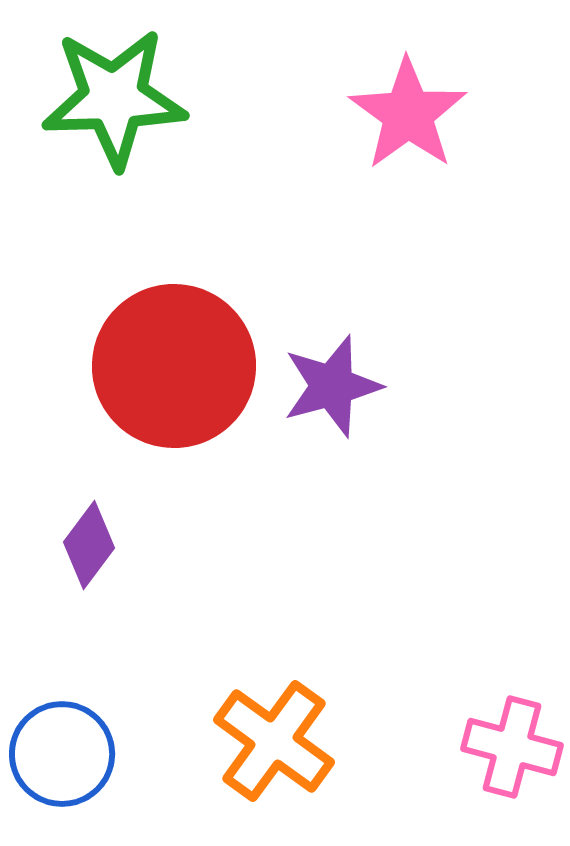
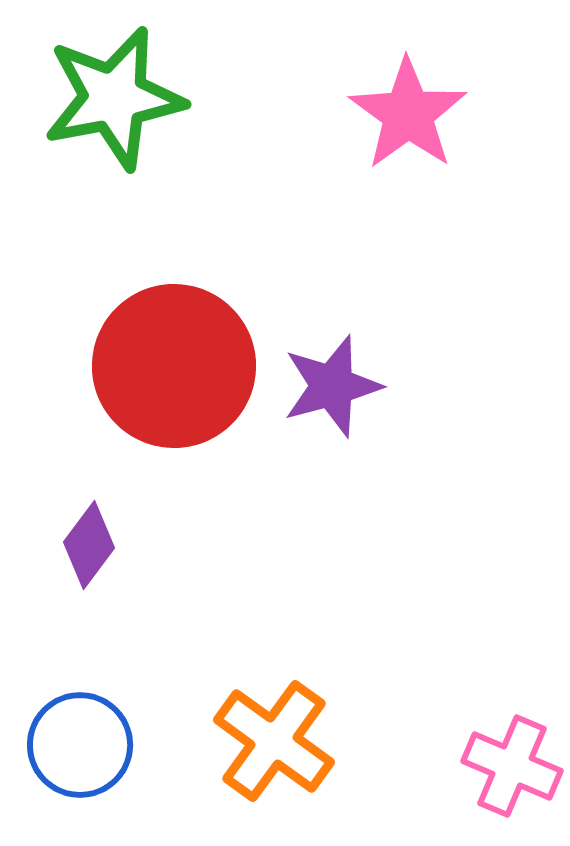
green star: rotated 9 degrees counterclockwise
pink cross: moved 19 px down; rotated 8 degrees clockwise
blue circle: moved 18 px right, 9 px up
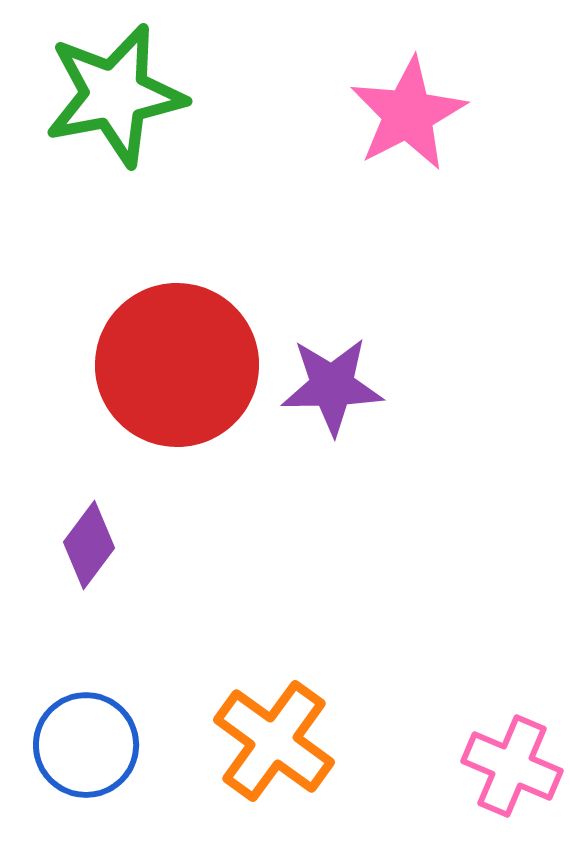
green star: moved 1 px right, 3 px up
pink star: rotated 9 degrees clockwise
red circle: moved 3 px right, 1 px up
purple star: rotated 14 degrees clockwise
blue circle: moved 6 px right
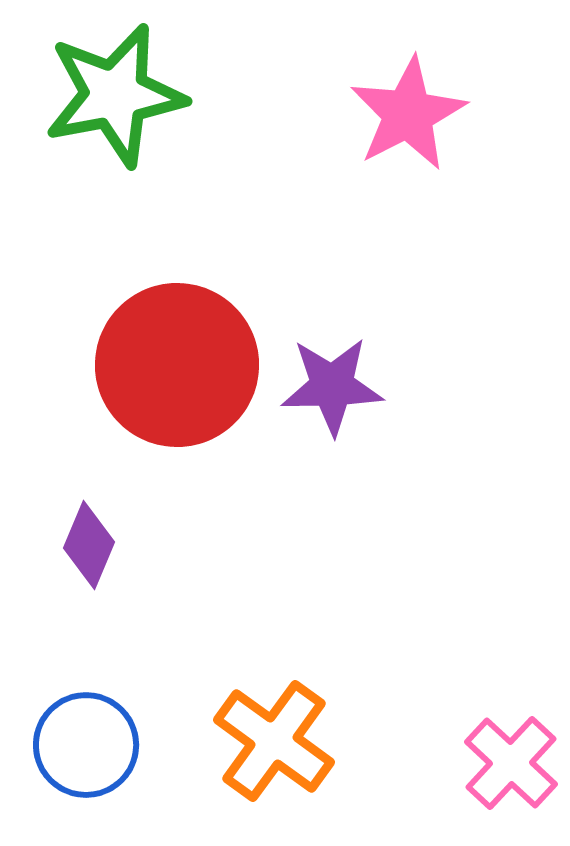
purple diamond: rotated 14 degrees counterclockwise
pink cross: moved 1 px left, 3 px up; rotated 20 degrees clockwise
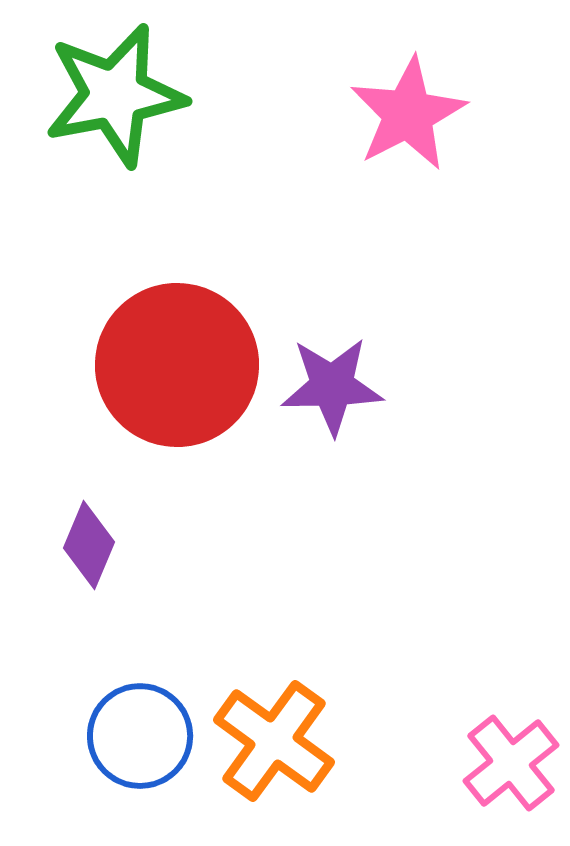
blue circle: moved 54 px right, 9 px up
pink cross: rotated 8 degrees clockwise
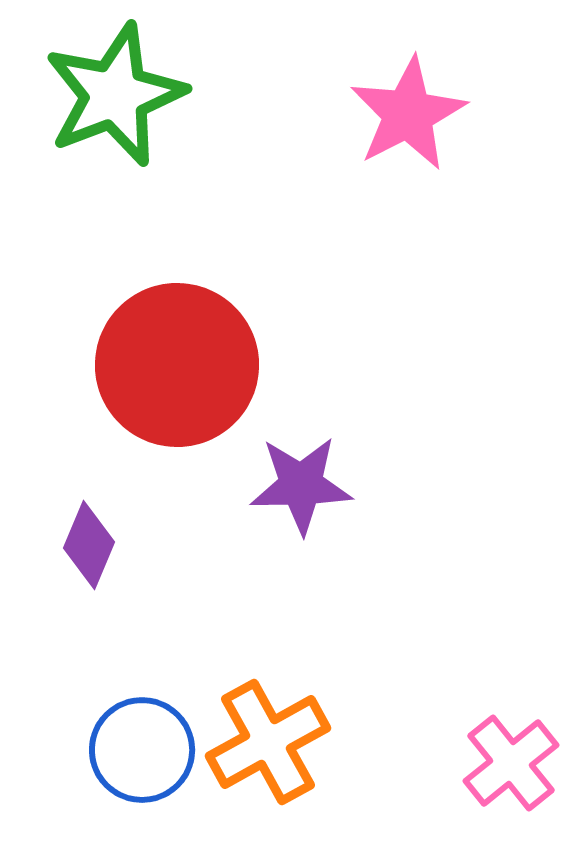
green star: rotated 10 degrees counterclockwise
purple star: moved 31 px left, 99 px down
blue circle: moved 2 px right, 14 px down
orange cross: moved 6 px left, 1 px down; rotated 25 degrees clockwise
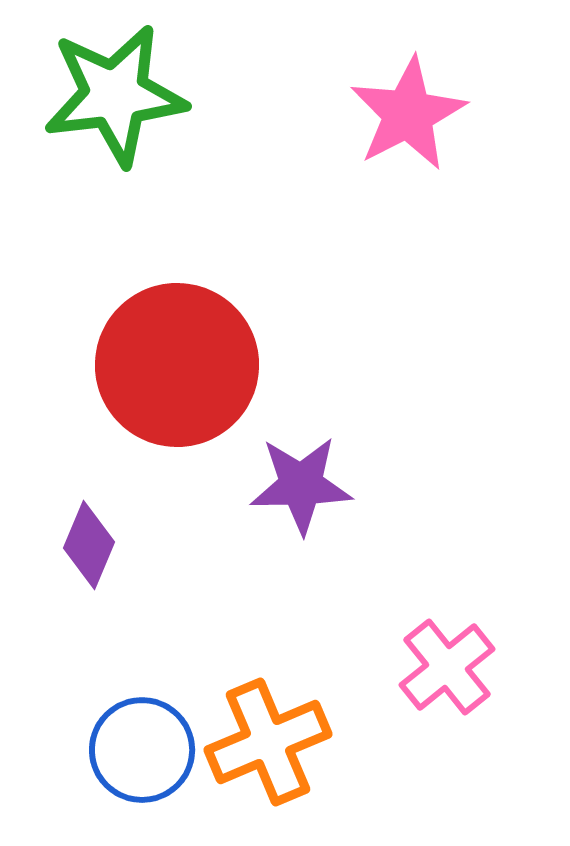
green star: rotated 14 degrees clockwise
orange cross: rotated 6 degrees clockwise
pink cross: moved 64 px left, 96 px up
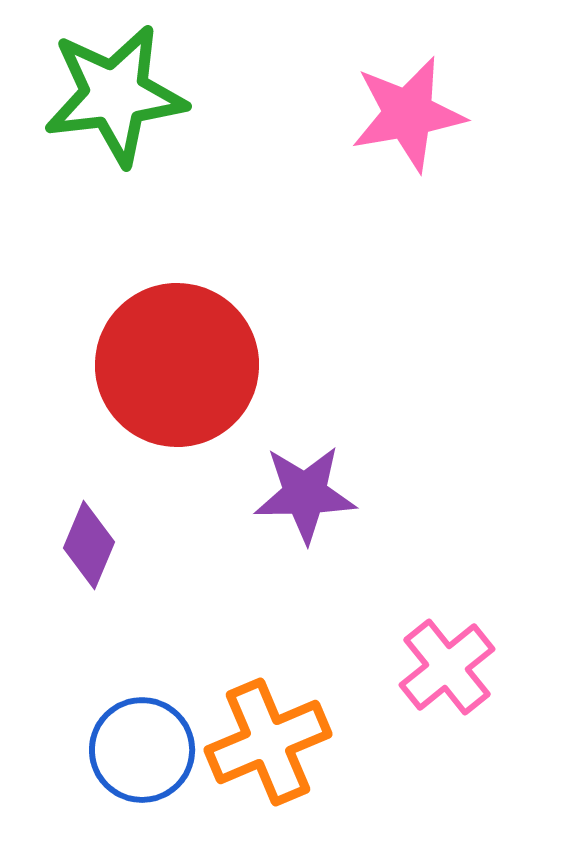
pink star: rotated 17 degrees clockwise
purple star: moved 4 px right, 9 px down
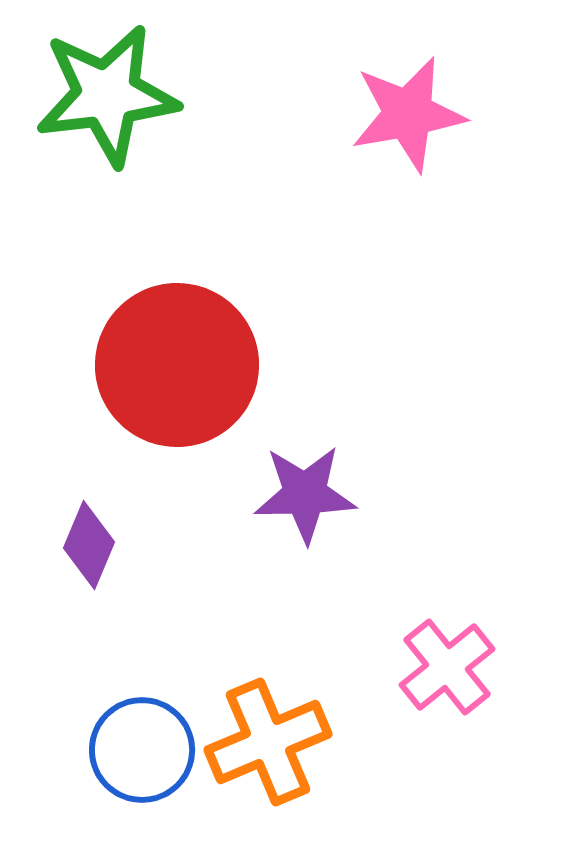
green star: moved 8 px left
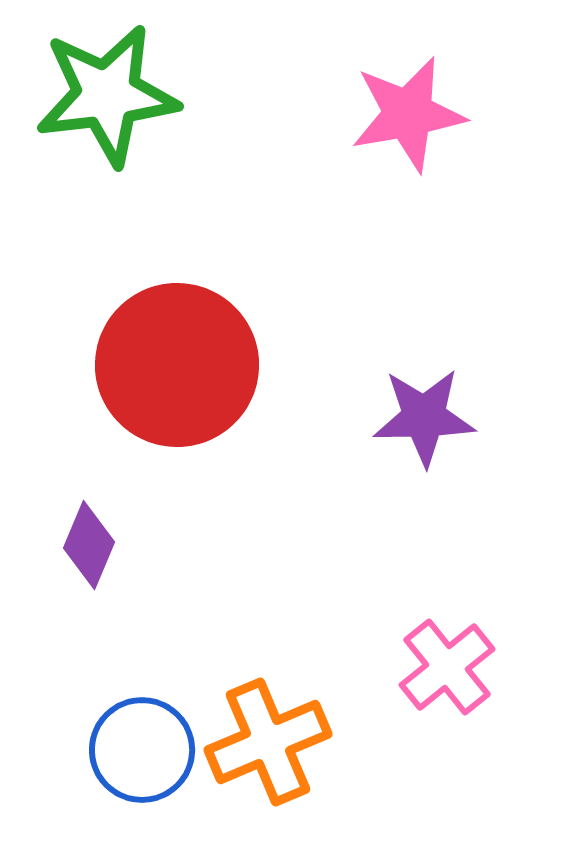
purple star: moved 119 px right, 77 px up
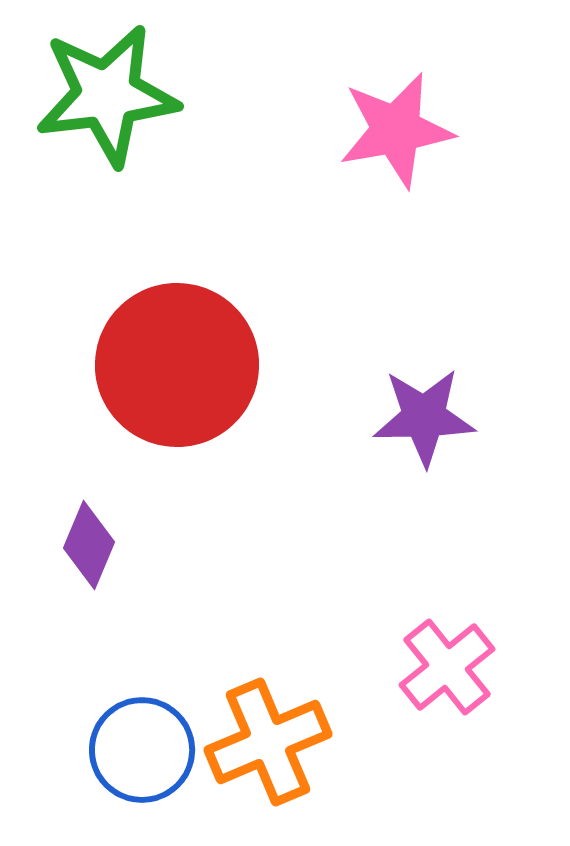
pink star: moved 12 px left, 16 px down
